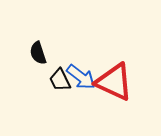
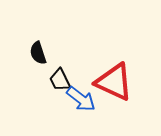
blue arrow: moved 22 px down
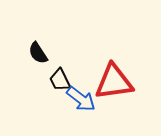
black semicircle: rotated 15 degrees counterclockwise
red triangle: rotated 33 degrees counterclockwise
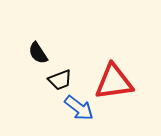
black trapezoid: rotated 85 degrees counterclockwise
blue arrow: moved 2 px left, 9 px down
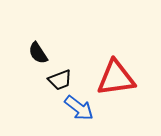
red triangle: moved 2 px right, 4 px up
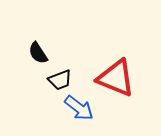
red triangle: rotated 30 degrees clockwise
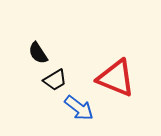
black trapezoid: moved 5 px left; rotated 10 degrees counterclockwise
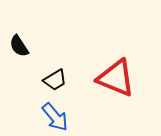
black semicircle: moved 19 px left, 7 px up
blue arrow: moved 24 px left, 9 px down; rotated 12 degrees clockwise
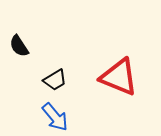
red triangle: moved 3 px right, 1 px up
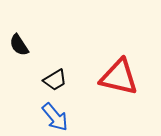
black semicircle: moved 1 px up
red triangle: rotated 9 degrees counterclockwise
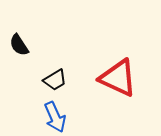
red triangle: moved 1 px left, 1 px down; rotated 12 degrees clockwise
blue arrow: rotated 16 degrees clockwise
